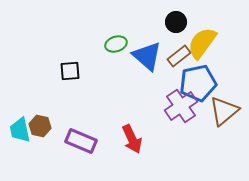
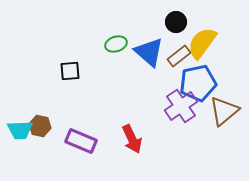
blue triangle: moved 2 px right, 4 px up
cyan trapezoid: rotated 80 degrees counterclockwise
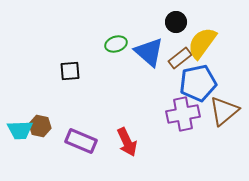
brown rectangle: moved 1 px right, 2 px down
purple cross: moved 2 px right, 8 px down; rotated 24 degrees clockwise
red arrow: moved 5 px left, 3 px down
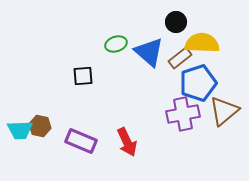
yellow semicircle: rotated 56 degrees clockwise
black square: moved 13 px right, 5 px down
blue pentagon: rotated 6 degrees counterclockwise
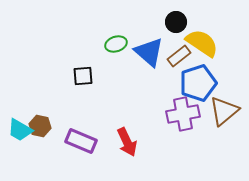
yellow semicircle: rotated 32 degrees clockwise
brown rectangle: moved 1 px left, 2 px up
cyan trapezoid: rotated 32 degrees clockwise
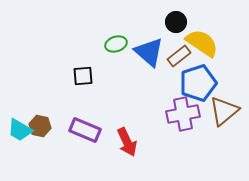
purple rectangle: moved 4 px right, 11 px up
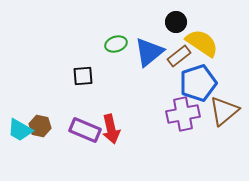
blue triangle: rotated 40 degrees clockwise
red arrow: moved 16 px left, 13 px up; rotated 12 degrees clockwise
